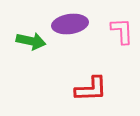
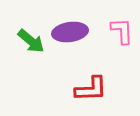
purple ellipse: moved 8 px down
green arrow: rotated 28 degrees clockwise
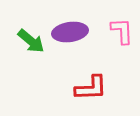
red L-shape: moved 1 px up
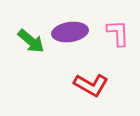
pink L-shape: moved 4 px left, 2 px down
red L-shape: moved 3 px up; rotated 32 degrees clockwise
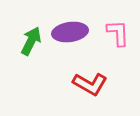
green arrow: rotated 104 degrees counterclockwise
red L-shape: moved 1 px left, 1 px up
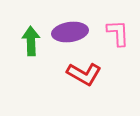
green arrow: rotated 28 degrees counterclockwise
red L-shape: moved 6 px left, 10 px up
